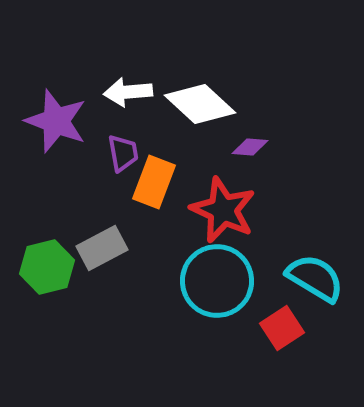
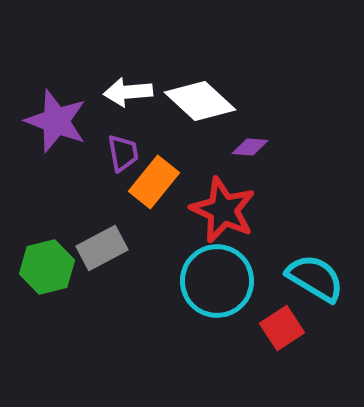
white diamond: moved 3 px up
orange rectangle: rotated 18 degrees clockwise
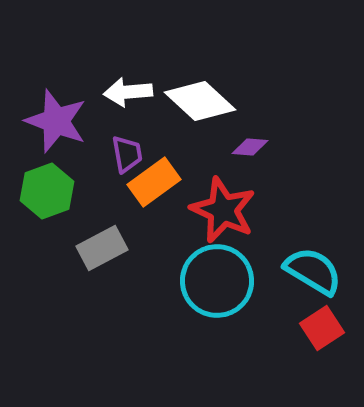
purple trapezoid: moved 4 px right, 1 px down
orange rectangle: rotated 15 degrees clockwise
green hexagon: moved 76 px up; rotated 6 degrees counterclockwise
cyan semicircle: moved 2 px left, 7 px up
red square: moved 40 px right
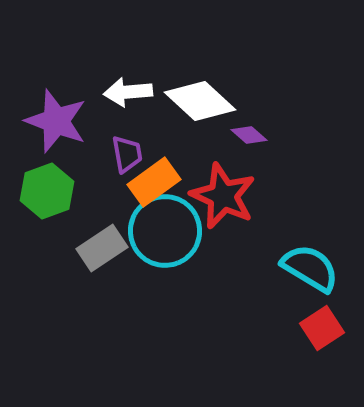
purple diamond: moved 1 px left, 12 px up; rotated 36 degrees clockwise
red star: moved 14 px up
gray rectangle: rotated 6 degrees counterclockwise
cyan semicircle: moved 3 px left, 3 px up
cyan circle: moved 52 px left, 50 px up
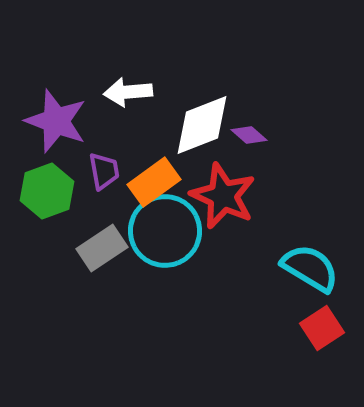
white diamond: moved 2 px right, 24 px down; rotated 64 degrees counterclockwise
purple trapezoid: moved 23 px left, 17 px down
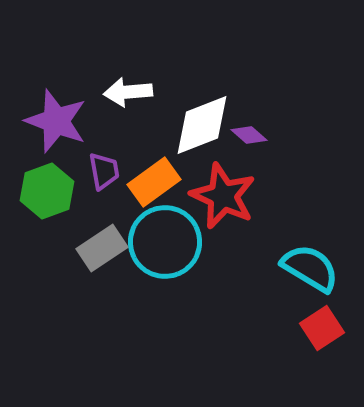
cyan circle: moved 11 px down
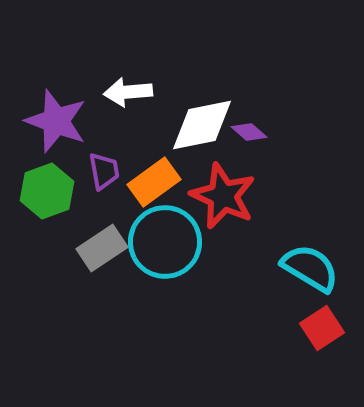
white diamond: rotated 10 degrees clockwise
purple diamond: moved 3 px up
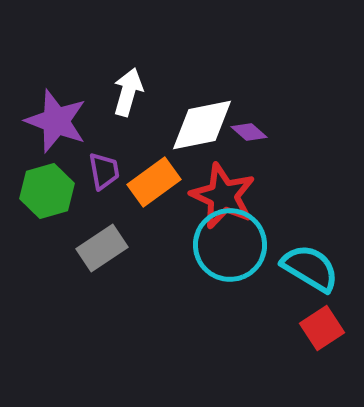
white arrow: rotated 111 degrees clockwise
green hexagon: rotated 4 degrees clockwise
cyan circle: moved 65 px right, 3 px down
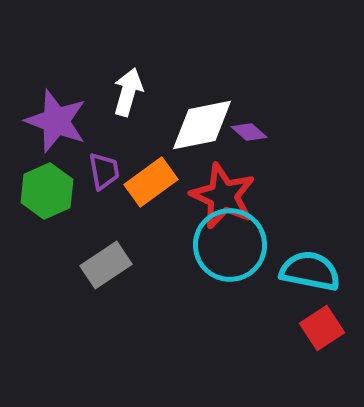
orange rectangle: moved 3 px left
green hexagon: rotated 8 degrees counterclockwise
gray rectangle: moved 4 px right, 17 px down
cyan semicircle: moved 3 px down; rotated 20 degrees counterclockwise
